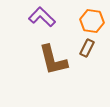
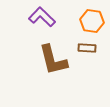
brown rectangle: rotated 66 degrees clockwise
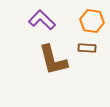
purple L-shape: moved 3 px down
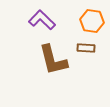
brown rectangle: moved 1 px left
